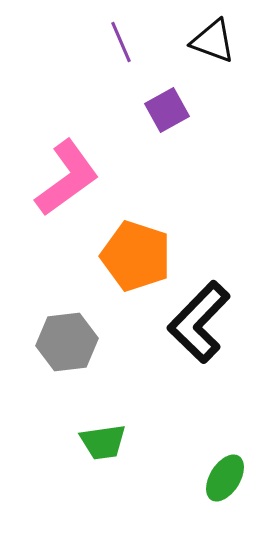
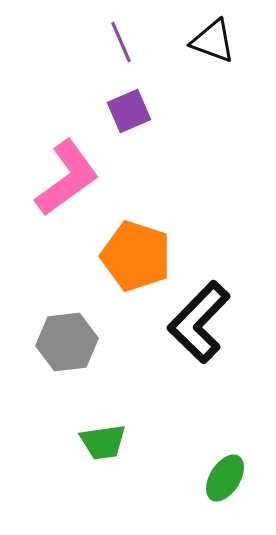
purple square: moved 38 px left, 1 px down; rotated 6 degrees clockwise
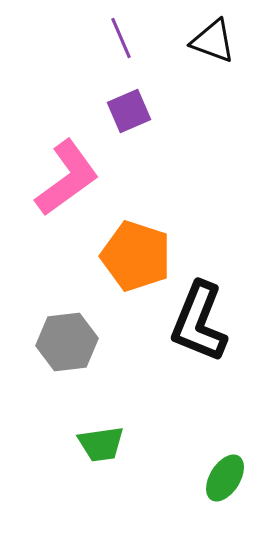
purple line: moved 4 px up
black L-shape: rotated 22 degrees counterclockwise
green trapezoid: moved 2 px left, 2 px down
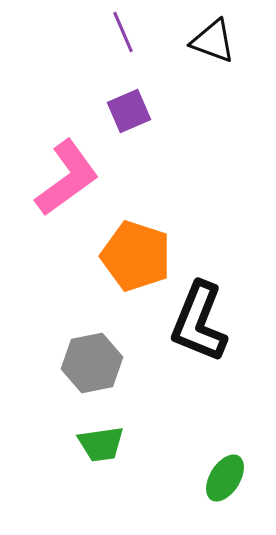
purple line: moved 2 px right, 6 px up
gray hexagon: moved 25 px right, 21 px down; rotated 4 degrees counterclockwise
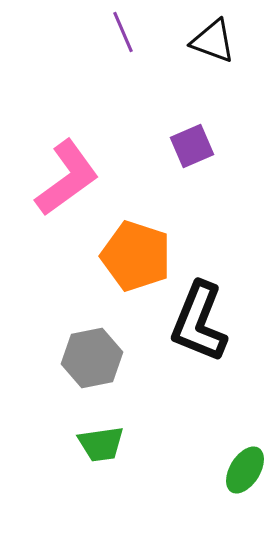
purple square: moved 63 px right, 35 px down
gray hexagon: moved 5 px up
green ellipse: moved 20 px right, 8 px up
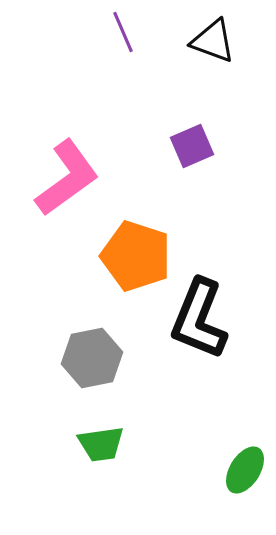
black L-shape: moved 3 px up
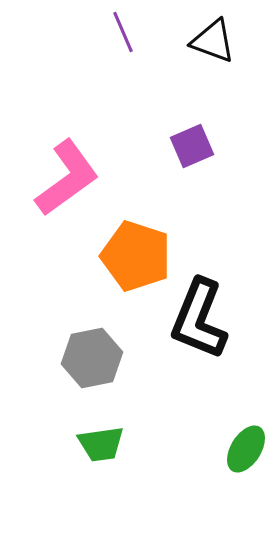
green ellipse: moved 1 px right, 21 px up
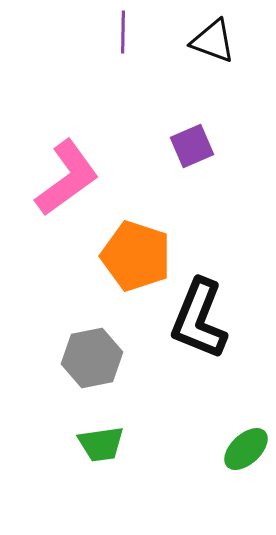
purple line: rotated 24 degrees clockwise
green ellipse: rotated 15 degrees clockwise
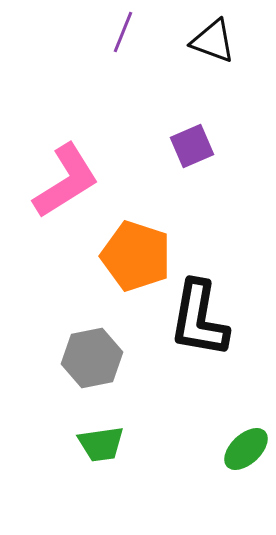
purple line: rotated 21 degrees clockwise
pink L-shape: moved 1 px left, 3 px down; rotated 4 degrees clockwise
black L-shape: rotated 12 degrees counterclockwise
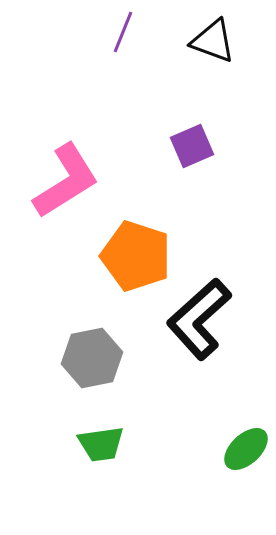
black L-shape: rotated 38 degrees clockwise
